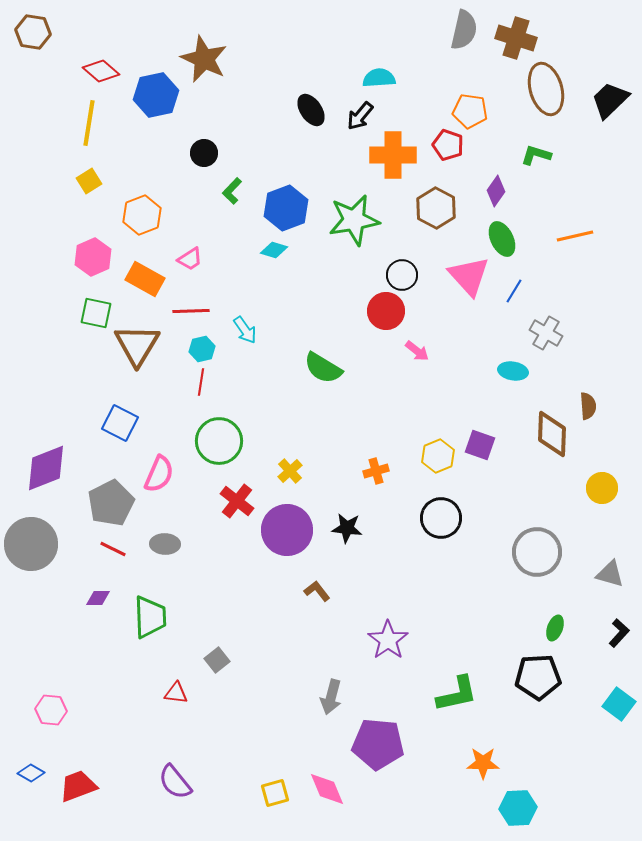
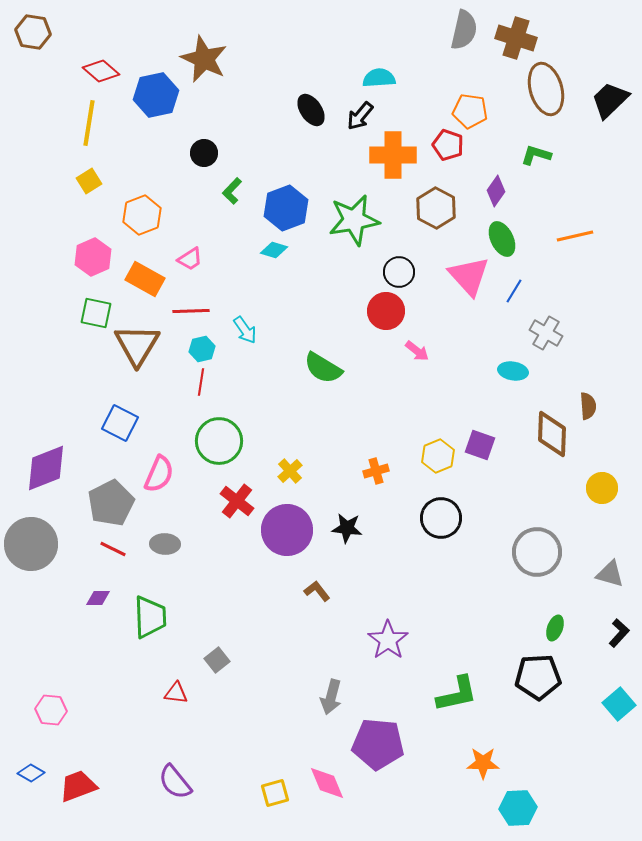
black circle at (402, 275): moved 3 px left, 3 px up
cyan square at (619, 704): rotated 12 degrees clockwise
pink diamond at (327, 789): moved 6 px up
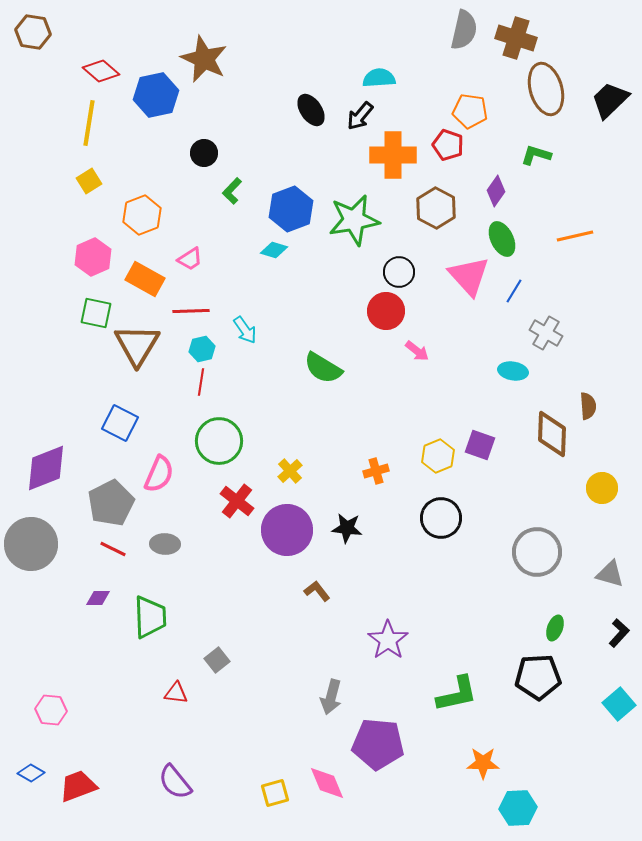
blue hexagon at (286, 208): moved 5 px right, 1 px down
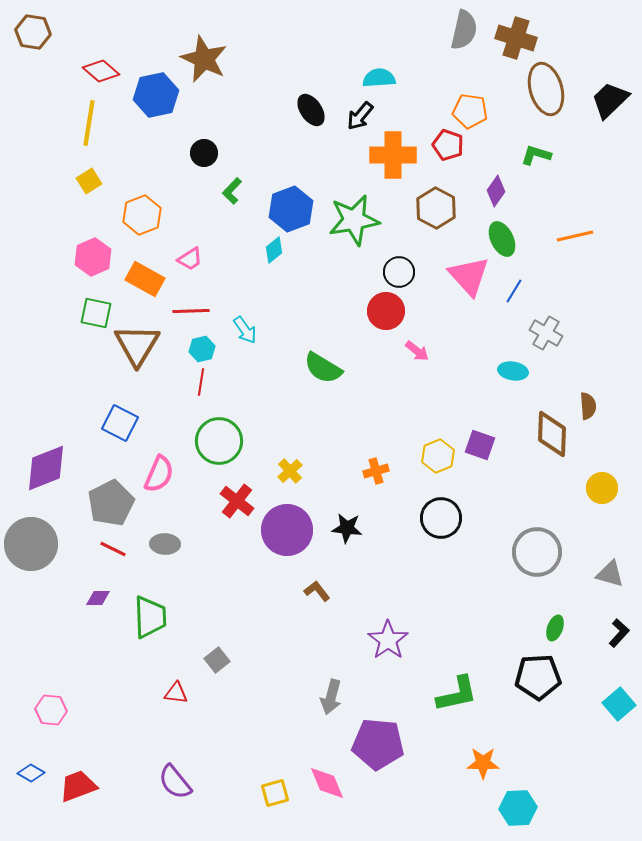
cyan diamond at (274, 250): rotated 56 degrees counterclockwise
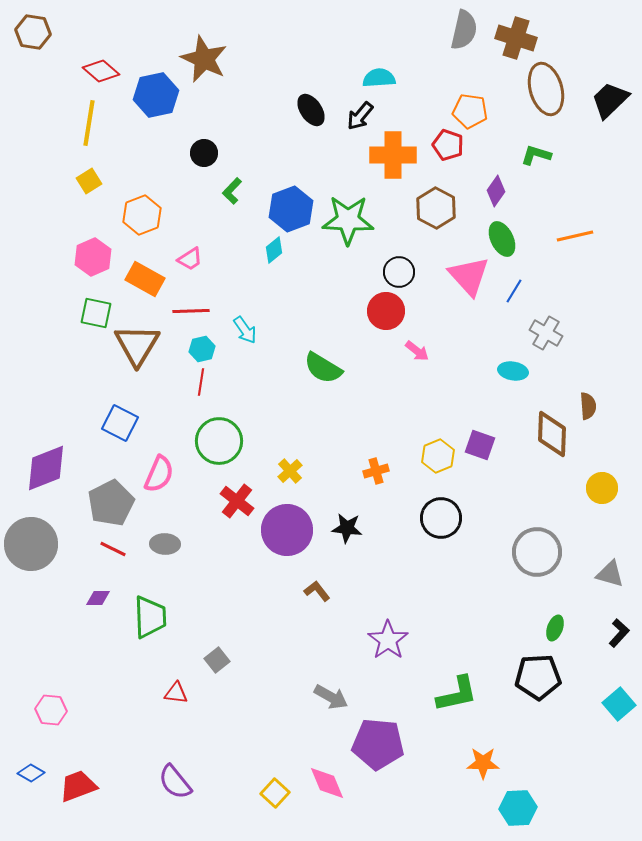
green star at (354, 220): moved 6 px left; rotated 12 degrees clockwise
gray arrow at (331, 697): rotated 76 degrees counterclockwise
yellow square at (275, 793): rotated 32 degrees counterclockwise
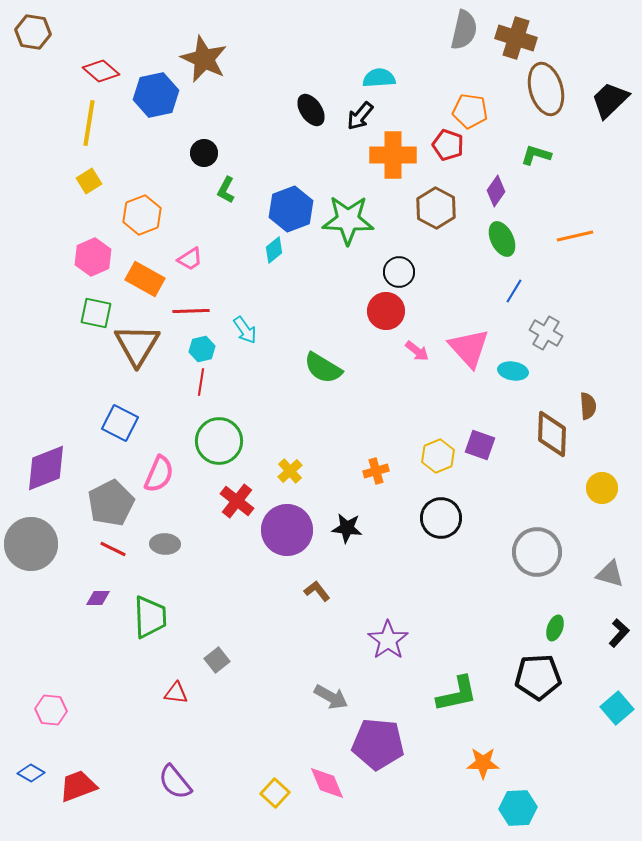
green L-shape at (232, 191): moved 6 px left, 1 px up; rotated 16 degrees counterclockwise
pink triangle at (469, 276): moved 72 px down
cyan square at (619, 704): moved 2 px left, 4 px down
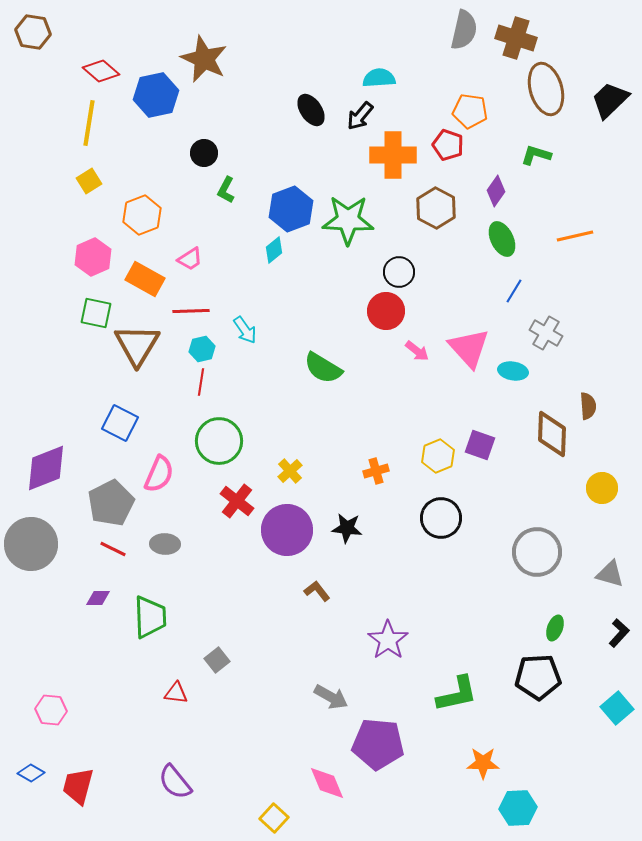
red trapezoid at (78, 786): rotated 54 degrees counterclockwise
yellow square at (275, 793): moved 1 px left, 25 px down
